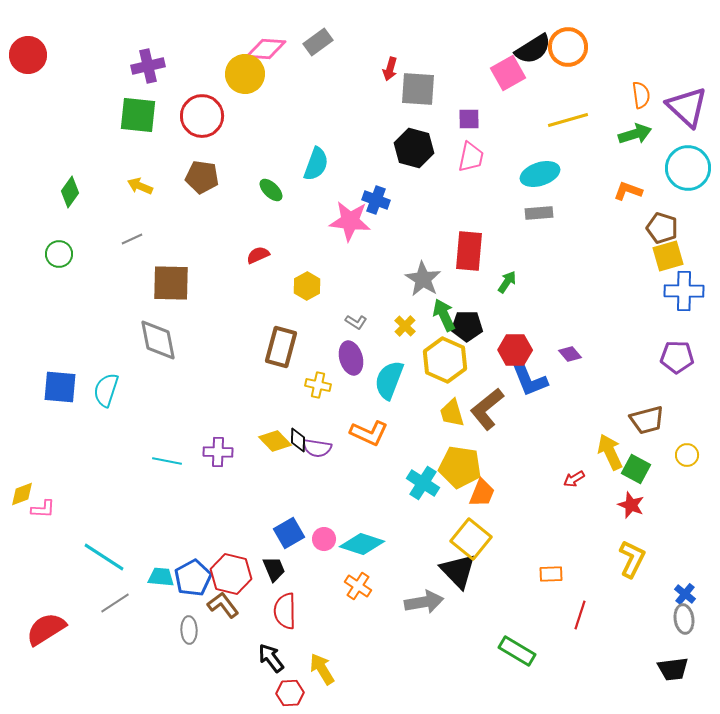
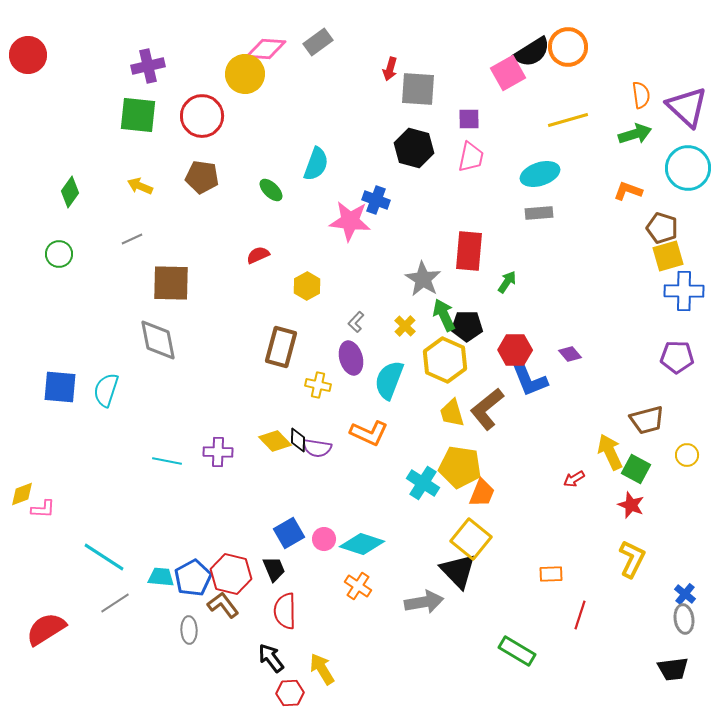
black semicircle at (533, 49): moved 1 px left, 3 px down
gray L-shape at (356, 322): rotated 100 degrees clockwise
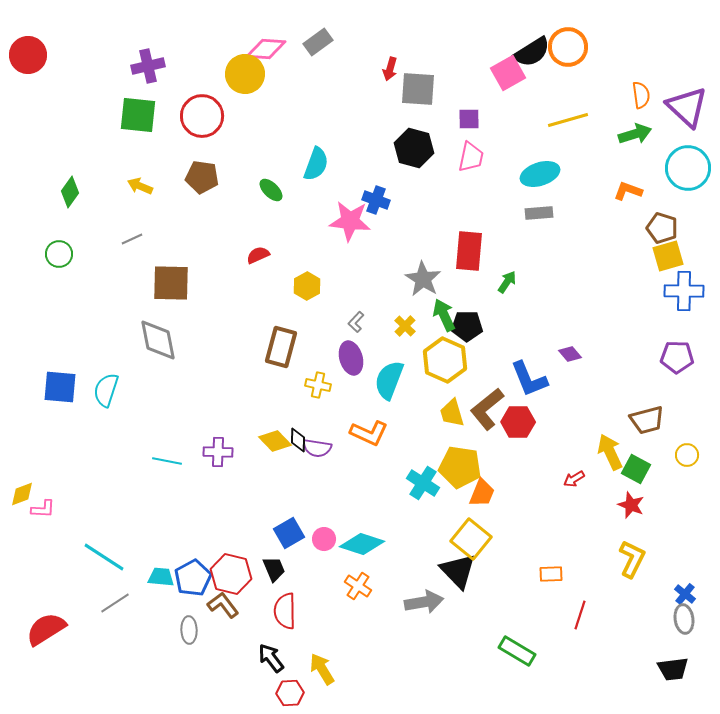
red hexagon at (515, 350): moved 3 px right, 72 px down
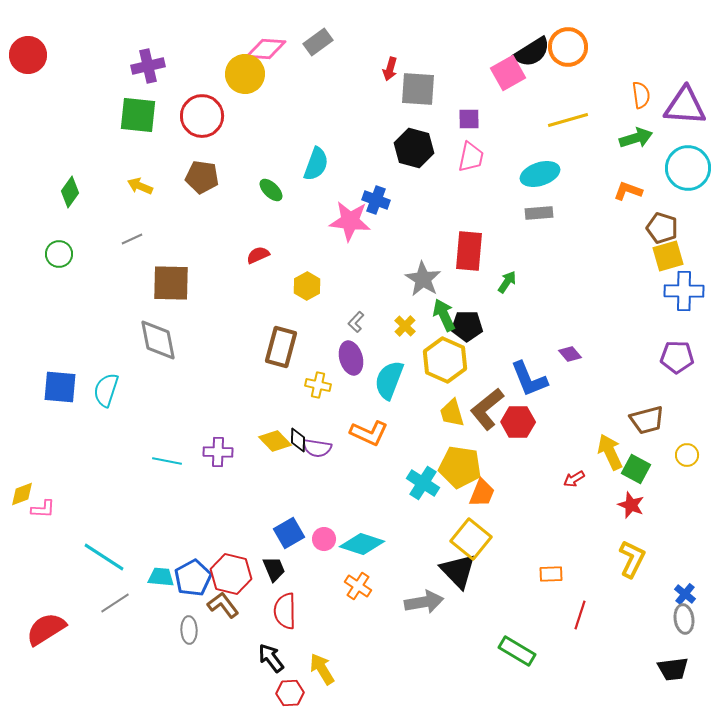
purple triangle at (687, 107): moved 2 px left, 1 px up; rotated 39 degrees counterclockwise
green arrow at (635, 134): moved 1 px right, 4 px down
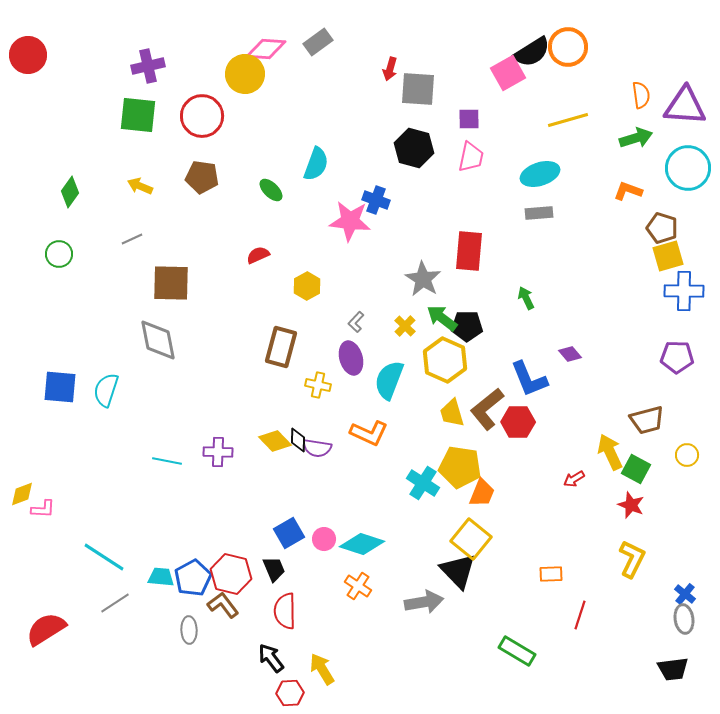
green arrow at (507, 282): moved 19 px right, 16 px down; rotated 60 degrees counterclockwise
green arrow at (444, 315): moved 2 px left, 3 px down; rotated 28 degrees counterclockwise
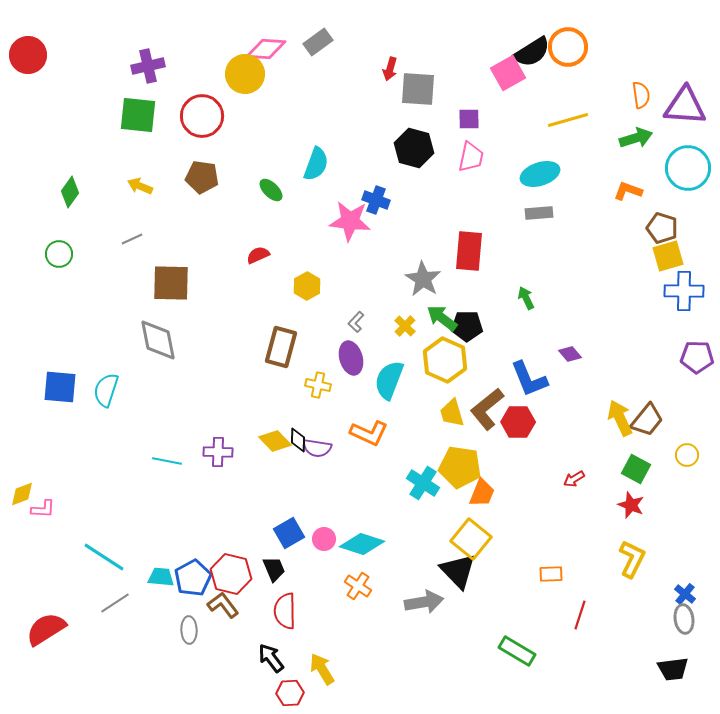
purple pentagon at (677, 357): moved 20 px right
brown trapezoid at (647, 420): rotated 36 degrees counterclockwise
yellow arrow at (610, 452): moved 10 px right, 34 px up
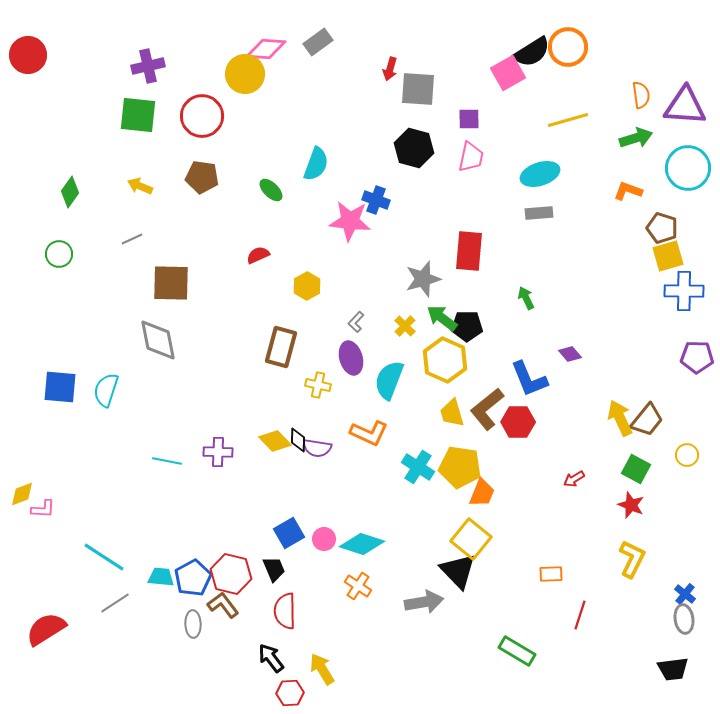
gray star at (423, 279): rotated 24 degrees clockwise
cyan cross at (423, 483): moved 5 px left, 16 px up
gray ellipse at (189, 630): moved 4 px right, 6 px up
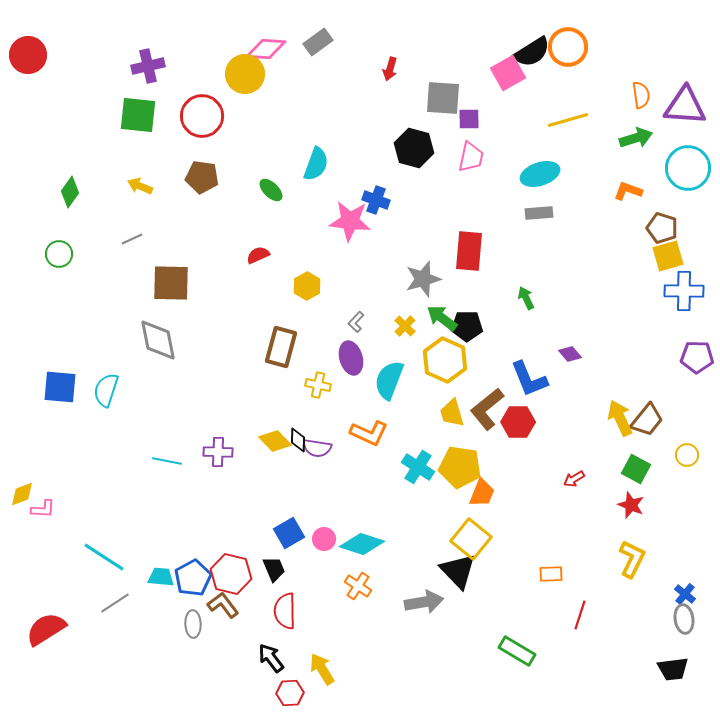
gray square at (418, 89): moved 25 px right, 9 px down
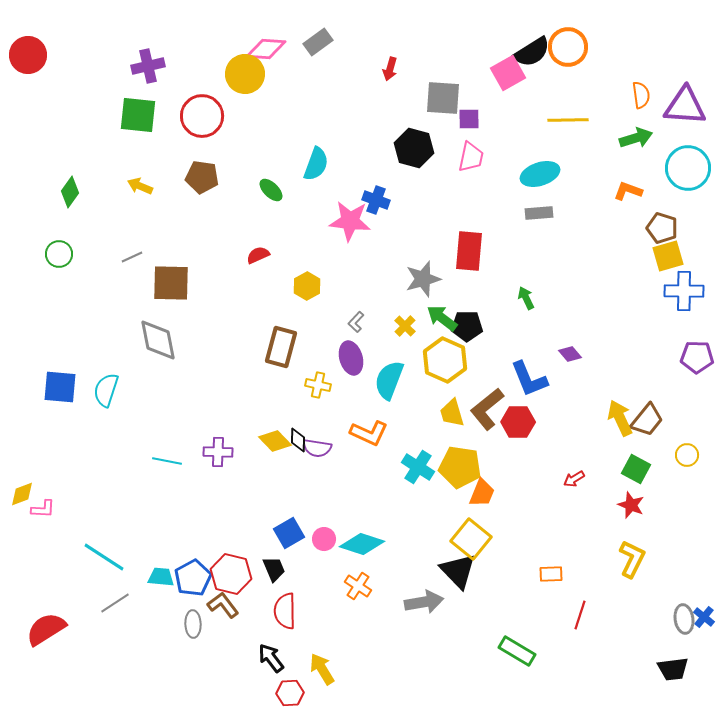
yellow line at (568, 120): rotated 15 degrees clockwise
gray line at (132, 239): moved 18 px down
blue cross at (685, 594): moved 19 px right, 23 px down
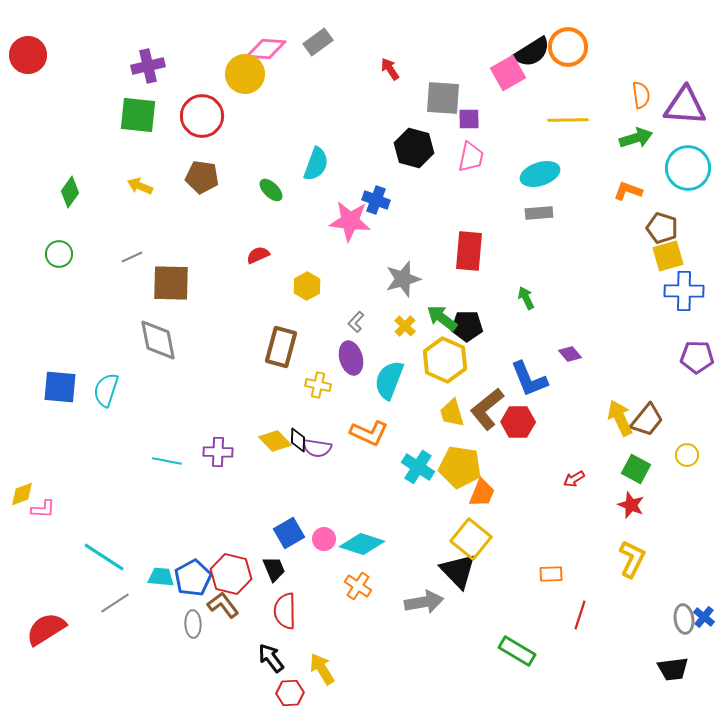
red arrow at (390, 69): rotated 130 degrees clockwise
gray star at (423, 279): moved 20 px left
